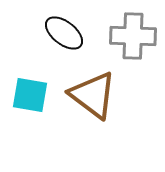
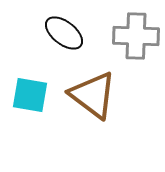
gray cross: moved 3 px right
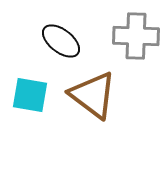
black ellipse: moved 3 px left, 8 px down
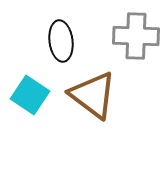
black ellipse: rotated 45 degrees clockwise
cyan square: rotated 24 degrees clockwise
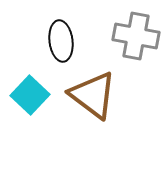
gray cross: rotated 9 degrees clockwise
cyan square: rotated 9 degrees clockwise
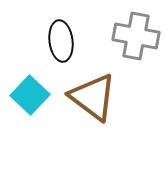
brown triangle: moved 2 px down
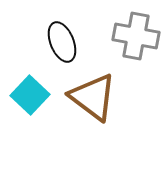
black ellipse: moved 1 px right, 1 px down; rotated 15 degrees counterclockwise
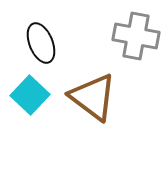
black ellipse: moved 21 px left, 1 px down
